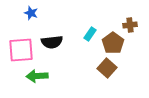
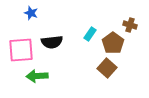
brown cross: rotated 24 degrees clockwise
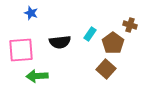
black semicircle: moved 8 px right
brown square: moved 1 px left, 1 px down
